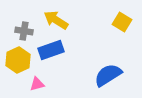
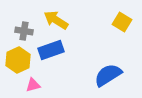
pink triangle: moved 4 px left, 1 px down
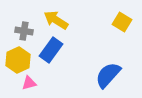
blue rectangle: rotated 35 degrees counterclockwise
blue semicircle: rotated 16 degrees counterclockwise
pink triangle: moved 4 px left, 2 px up
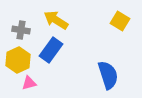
yellow square: moved 2 px left, 1 px up
gray cross: moved 3 px left, 1 px up
blue semicircle: rotated 120 degrees clockwise
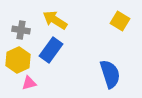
yellow arrow: moved 1 px left
blue semicircle: moved 2 px right, 1 px up
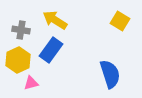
pink triangle: moved 2 px right
